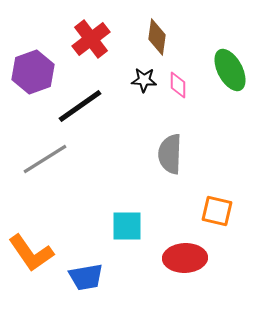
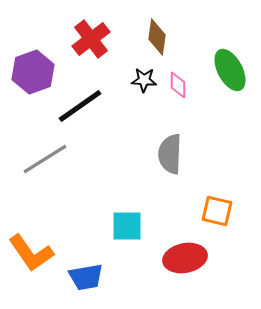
red ellipse: rotated 9 degrees counterclockwise
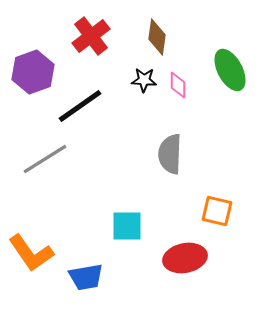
red cross: moved 3 px up
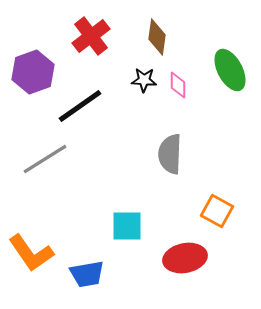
orange square: rotated 16 degrees clockwise
blue trapezoid: moved 1 px right, 3 px up
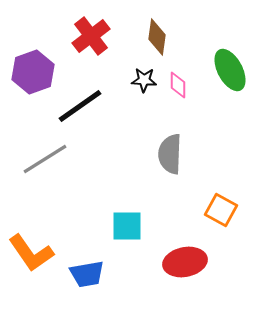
orange square: moved 4 px right, 1 px up
red ellipse: moved 4 px down
